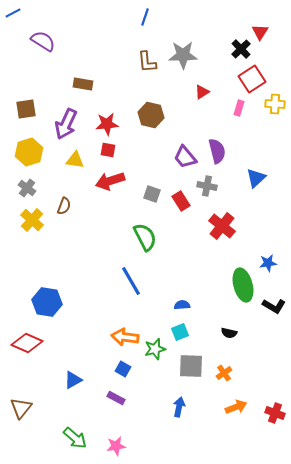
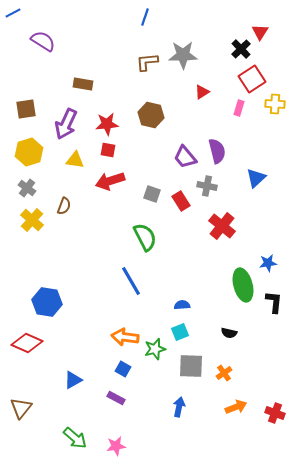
brown L-shape at (147, 62): rotated 90 degrees clockwise
black L-shape at (274, 306): moved 4 px up; rotated 115 degrees counterclockwise
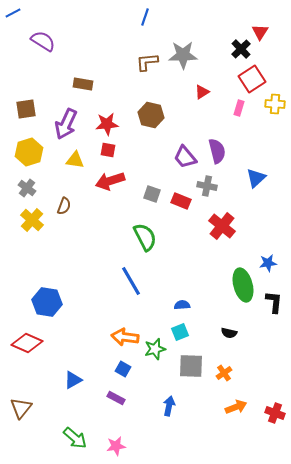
red rectangle at (181, 201): rotated 36 degrees counterclockwise
blue arrow at (179, 407): moved 10 px left, 1 px up
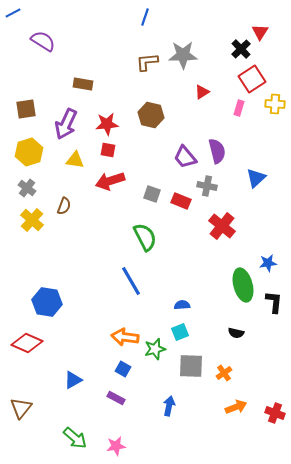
black semicircle at (229, 333): moved 7 px right
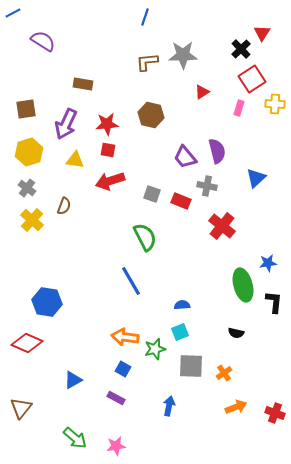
red triangle at (260, 32): moved 2 px right, 1 px down
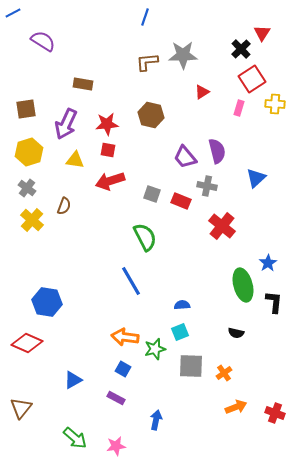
blue star at (268, 263): rotated 24 degrees counterclockwise
blue arrow at (169, 406): moved 13 px left, 14 px down
